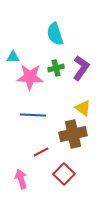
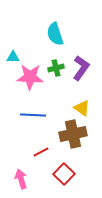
yellow triangle: moved 1 px left
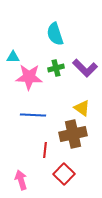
purple L-shape: moved 4 px right; rotated 100 degrees clockwise
pink star: moved 1 px left
red line: moved 4 px right, 2 px up; rotated 56 degrees counterclockwise
pink arrow: moved 1 px down
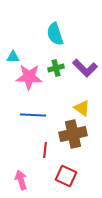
red square: moved 2 px right, 2 px down; rotated 20 degrees counterclockwise
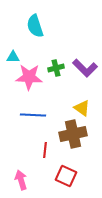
cyan semicircle: moved 20 px left, 8 px up
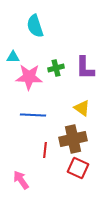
purple L-shape: rotated 45 degrees clockwise
brown cross: moved 5 px down
red square: moved 12 px right, 8 px up
pink arrow: rotated 18 degrees counterclockwise
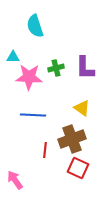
brown cross: moved 1 px left; rotated 8 degrees counterclockwise
pink arrow: moved 6 px left
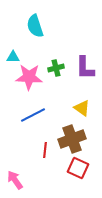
blue line: rotated 30 degrees counterclockwise
